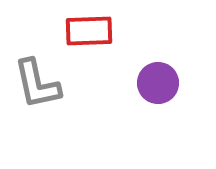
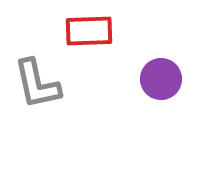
purple circle: moved 3 px right, 4 px up
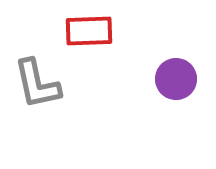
purple circle: moved 15 px right
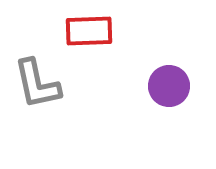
purple circle: moved 7 px left, 7 px down
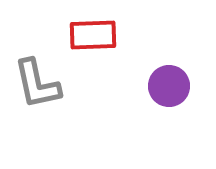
red rectangle: moved 4 px right, 4 px down
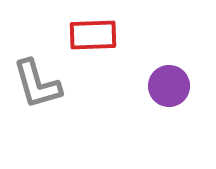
gray L-shape: rotated 4 degrees counterclockwise
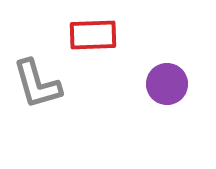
purple circle: moved 2 px left, 2 px up
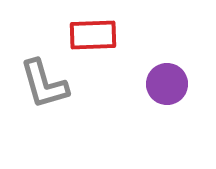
gray L-shape: moved 7 px right
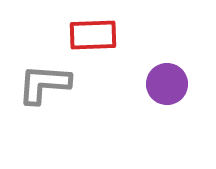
gray L-shape: rotated 110 degrees clockwise
